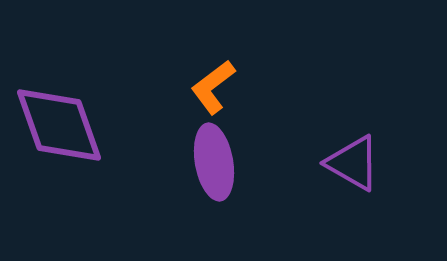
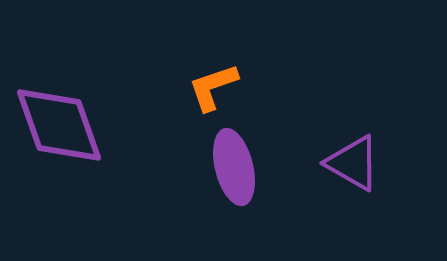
orange L-shape: rotated 18 degrees clockwise
purple ellipse: moved 20 px right, 5 px down; rotated 4 degrees counterclockwise
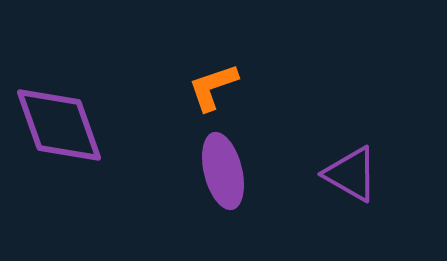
purple triangle: moved 2 px left, 11 px down
purple ellipse: moved 11 px left, 4 px down
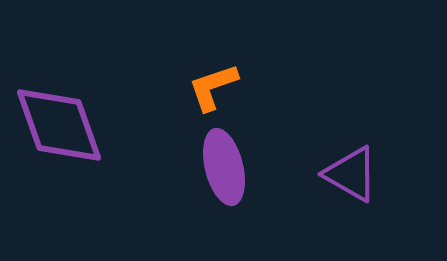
purple ellipse: moved 1 px right, 4 px up
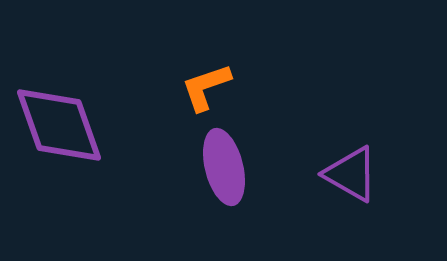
orange L-shape: moved 7 px left
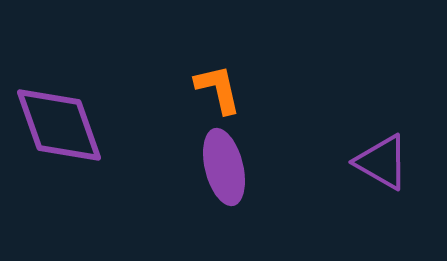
orange L-shape: moved 12 px right, 2 px down; rotated 96 degrees clockwise
purple triangle: moved 31 px right, 12 px up
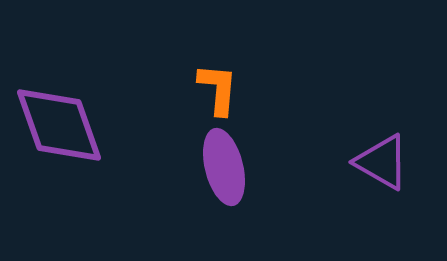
orange L-shape: rotated 18 degrees clockwise
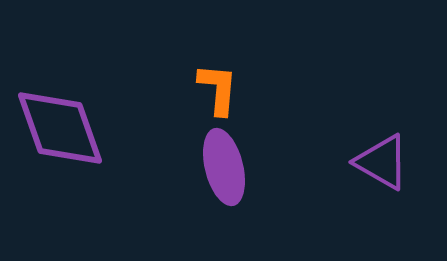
purple diamond: moved 1 px right, 3 px down
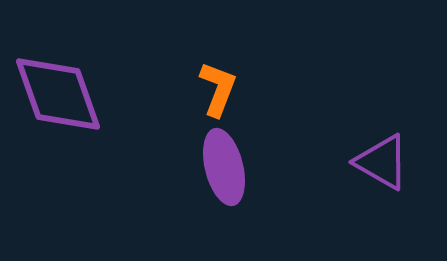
orange L-shape: rotated 16 degrees clockwise
purple diamond: moved 2 px left, 34 px up
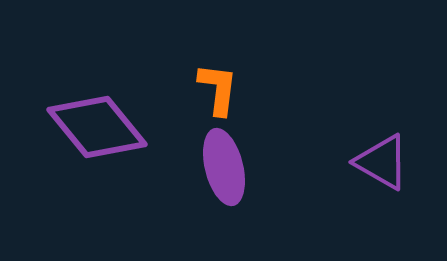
orange L-shape: rotated 14 degrees counterclockwise
purple diamond: moved 39 px right, 33 px down; rotated 20 degrees counterclockwise
